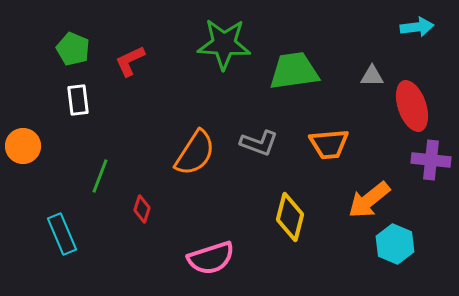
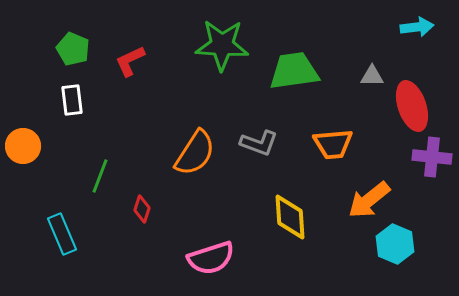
green star: moved 2 px left, 1 px down
white rectangle: moved 6 px left
orange trapezoid: moved 4 px right
purple cross: moved 1 px right, 3 px up
yellow diamond: rotated 18 degrees counterclockwise
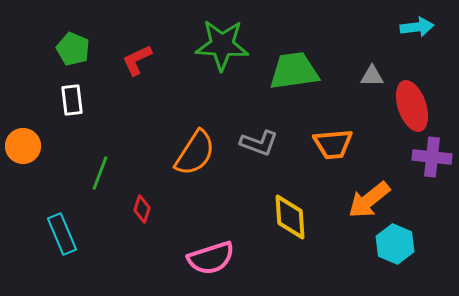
red L-shape: moved 7 px right, 1 px up
green line: moved 3 px up
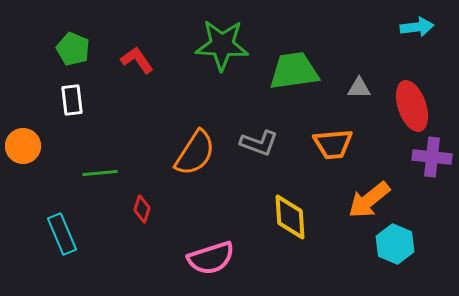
red L-shape: rotated 80 degrees clockwise
gray triangle: moved 13 px left, 12 px down
green line: rotated 64 degrees clockwise
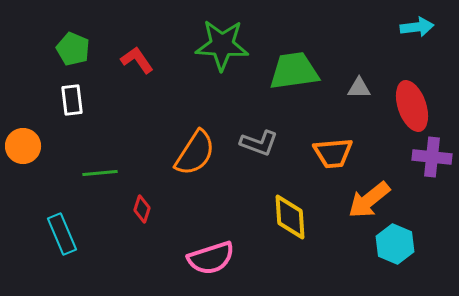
orange trapezoid: moved 9 px down
